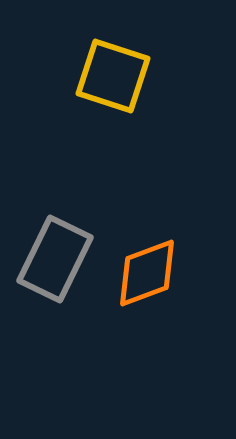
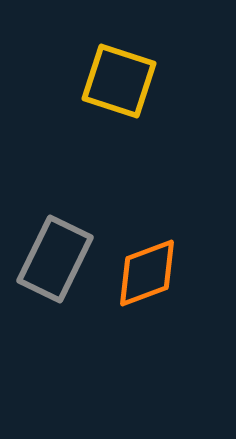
yellow square: moved 6 px right, 5 px down
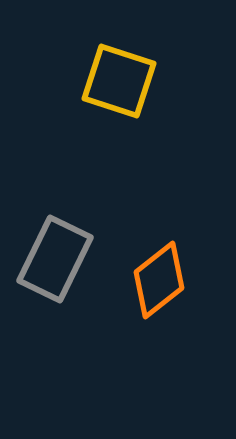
orange diamond: moved 12 px right, 7 px down; rotated 18 degrees counterclockwise
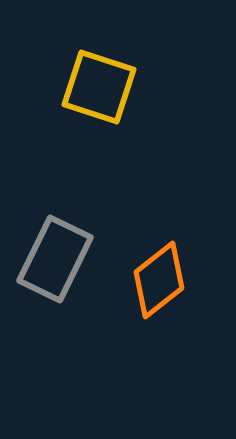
yellow square: moved 20 px left, 6 px down
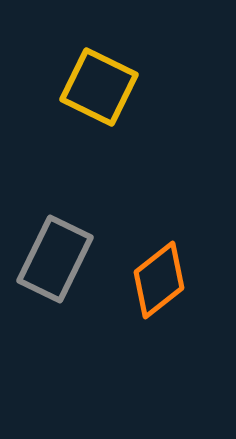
yellow square: rotated 8 degrees clockwise
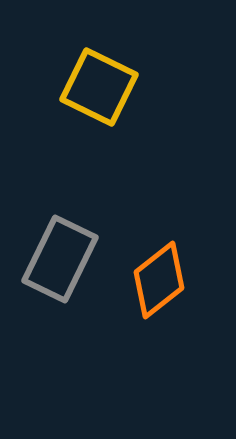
gray rectangle: moved 5 px right
